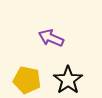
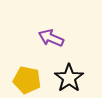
black star: moved 1 px right, 2 px up
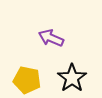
black star: moved 3 px right
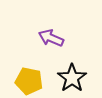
yellow pentagon: moved 2 px right, 1 px down
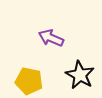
black star: moved 8 px right, 3 px up; rotated 8 degrees counterclockwise
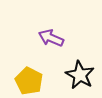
yellow pentagon: rotated 16 degrees clockwise
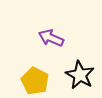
yellow pentagon: moved 6 px right
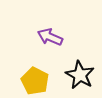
purple arrow: moved 1 px left, 1 px up
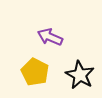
yellow pentagon: moved 9 px up
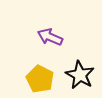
yellow pentagon: moved 5 px right, 7 px down
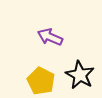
yellow pentagon: moved 1 px right, 2 px down
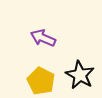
purple arrow: moved 7 px left, 1 px down
